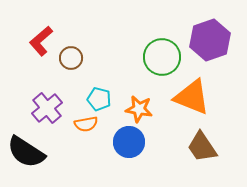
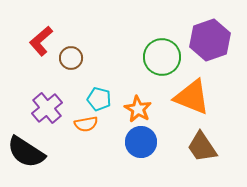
orange star: moved 1 px left; rotated 20 degrees clockwise
blue circle: moved 12 px right
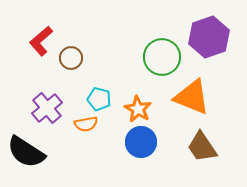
purple hexagon: moved 1 px left, 3 px up
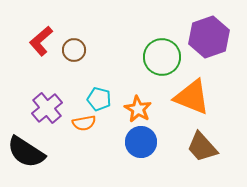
brown circle: moved 3 px right, 8 px up
orange semicircle: moved 2 px left, 1 px up
brown trapezoid: rotated 8 degrees counterclockwise
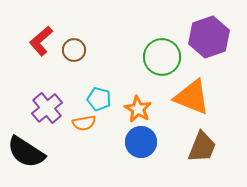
brown trapezoid: rotated 116 degrees counterclockwise
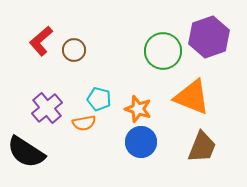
green circle: moved 1 px right, 6 px up
orange star: rotated 12 degrees counterclockwise
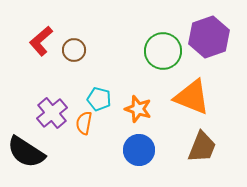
purple cross: moved 5 px right, 5 px down
orange semicircle: rotated 110 degrees clockwise
blue circle: moved 2 px left, 8 px down
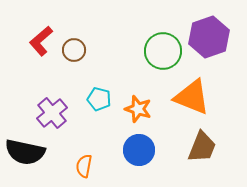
orange semicircle: moved 43 px down
black semicircle: moved 1 px left; rotated 21 degrees counterclockwise
